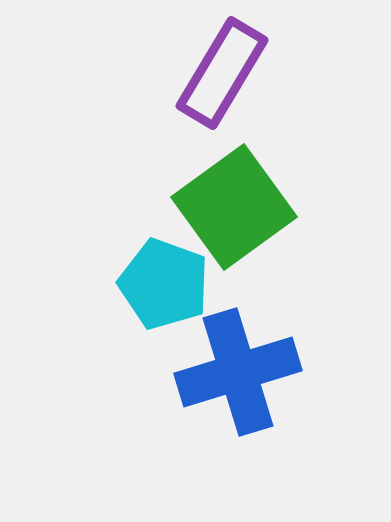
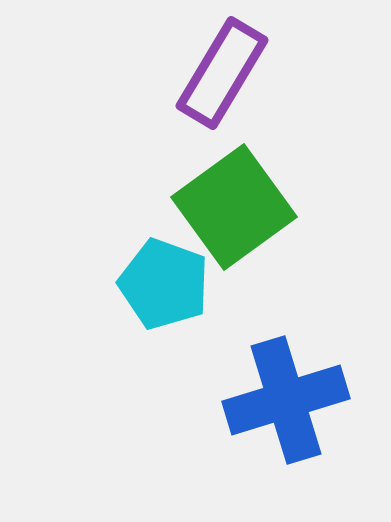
blue cross: moved 48 px right, 28 px down
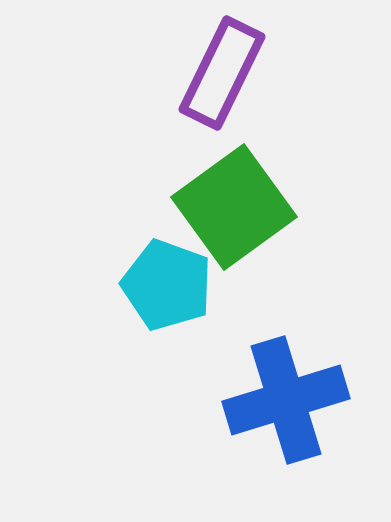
purple rectangle: rotated 5 degrees counterclockwise
cyan pentagon: moved 3 px right, 1 px down
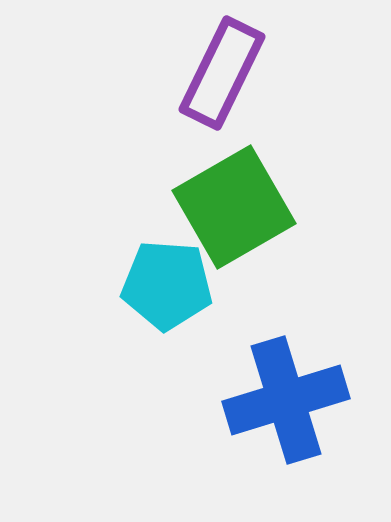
green square: rotated 6 degrees clockwise
cyan pentagon: rotated 16 degrees counterclockwise
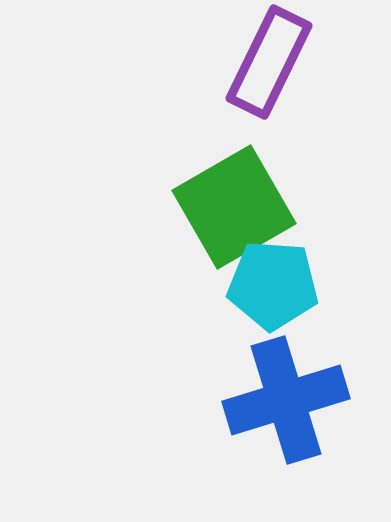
purple rectangle: moved 47 px right, 11 px up
cyan pentagon: moved 106 px right
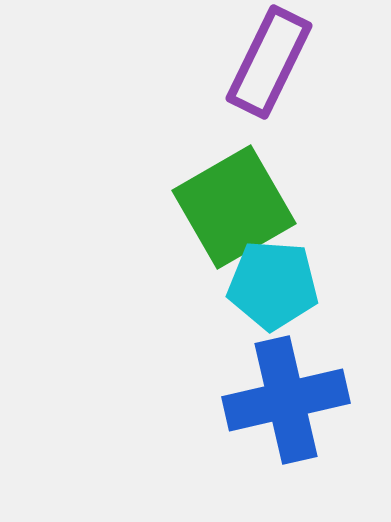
blue cross: rotated 4 degrees clockwise
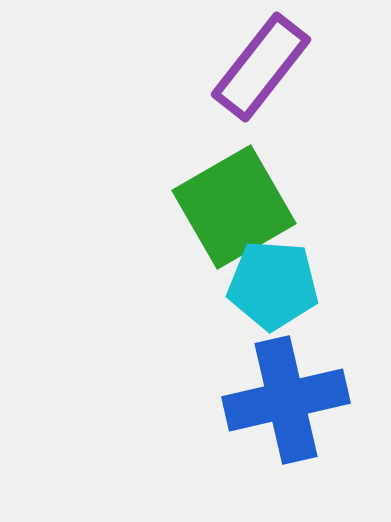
purple rectangle: moved 8 px left, 5 px down; rotated 12 degrees clockwise
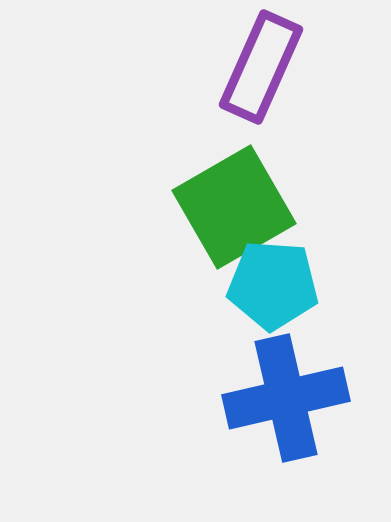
purple rectangle: rotated 14 degrees counterclockwise
blue cross: moved 2 px up
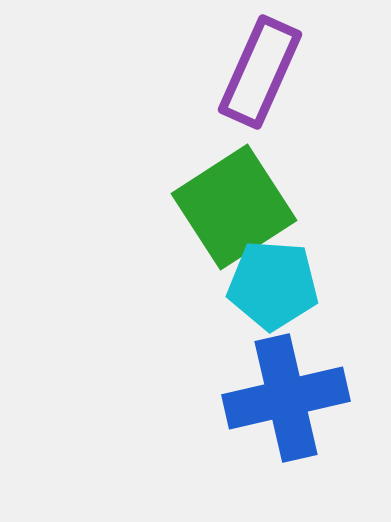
purple rectangle: moved 1 px left, 5 px down
green square: rotated 3 degrees counterclockwise
